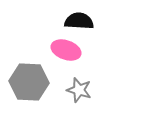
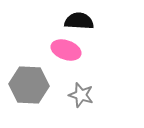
gray hexagon: moved 3 px down
gray star: moved 2 px right, 5 px down
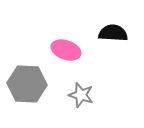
black semicircle: moved 34 px right, 12 px down
gray hexagon: moved 2 px left, 1 px up
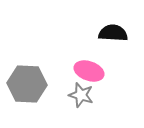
pink ellipse: moved 23 px right, 21 px down
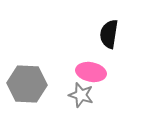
black semicircle: moved 4 px left, 1 px down; rotated 84 degrees counterclockwise
pink ellipse: moved 2 px right, 1 px down; rotated 8 degrees counterclockwise
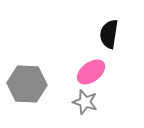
pink ellipse: rotated 48 degrees counterclockwise
gray star: moved 4 px right, 7 px down
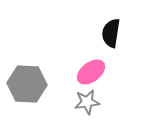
black semicircle: moved 2 px right, 1 px up
gray star: moved 2 px right; rotated 25 degrees counterclockwise
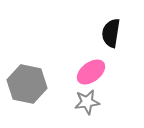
gray hexagon: rotated 9 degrees clockwise
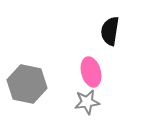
black semicircle: moved 1 px left, 2 px up
pink ellipse: rotated 68 degrees counterclockwise
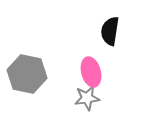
gray hexagon: moved 10 px up
gray star: moved 4 px up
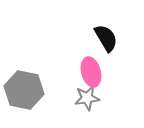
black semicircle: moved 4 px left, 7 px down; rotated 140 degrees clockwise
gray hexagon: moved 3 px left, 16 px down
